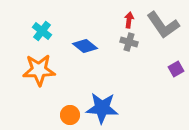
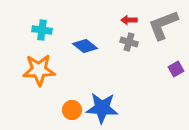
red arrow: rotated 98 degrees counterclockwise
gray L-shape: rotated 104 degrees clockwise
cyan cross: moved 1 px up; rotated 30 degrees counterclockwise
orange circle: moved 2 px right, 5 px up
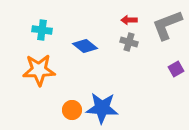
gray L-shape: moved 4 px right
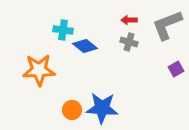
cyan cross: moved 21 px right
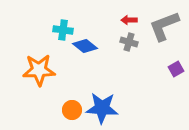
gray L-shape: moved 3 px left, 1 px down
